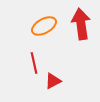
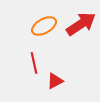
red arrow: rotated 64 degrees clockwise
red triangle: moved 2 px right
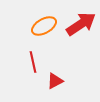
red line: moved 1 px left, 1 px up
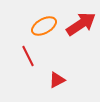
red line: moved 5 px left, 6 px up; rotated 15 degrees counterclockwise
red triangle: moved 2 px right, 1 px up
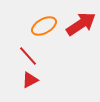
red line: rotated 15 degrees counterclockwise
red triangle: moved 27 px left
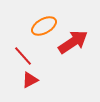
red arrow: moved 8 px left, 18 px down
red line: moved 5 px left
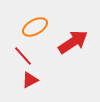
orange ellipse: moved 9 px left, 1 px down
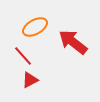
red arrow: rotated 108 degrees counterclockwise
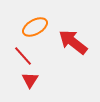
red triangle: rotated 30 degrees counterclockwise
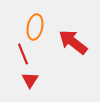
orange ellipse: rotated 50 degrees counterclockwise
red line: moved 2 px up; rotated 20 degrees clockwise
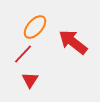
orange ellipse: rotated 30 degrees clockwise
red line: rotated 65 degrees clockwise
